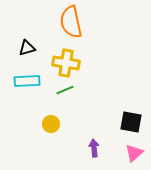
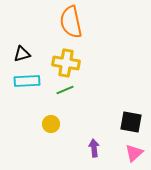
black triangle: moved 5 px left, 6 px down
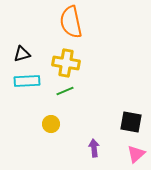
green line: moved 1 px down
pink triangle: moved 2 px right, 1 px down
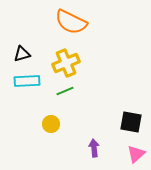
orange semicircle: rotated 52 degrees counterclockwise
yellow cross: rotated 32 degrees counterclockwise
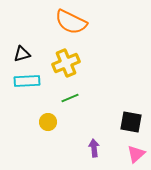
green line: moved 5 px right, 7 px down
yellow circle: moved 3 px left, 2 px up
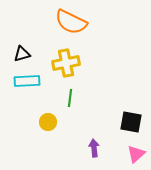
yellow cross: rotated 12 degrees clockwise
green line: rotated 60 degrees counterclockwise
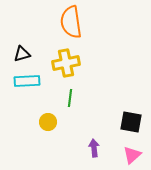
orange semicircle: rotated 56 degrees clockwise
pink triangle: moved 4 px left, 1 px down
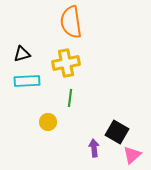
black square: moved 14 px left, 10 px down; rotated 20 degrees clockwise
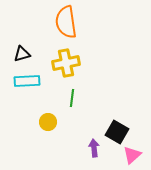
orange semicircle: moved 5 px left
green line: moved 2 px right
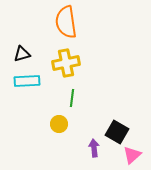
yellow circle: moved 11 px right, 2 px down
